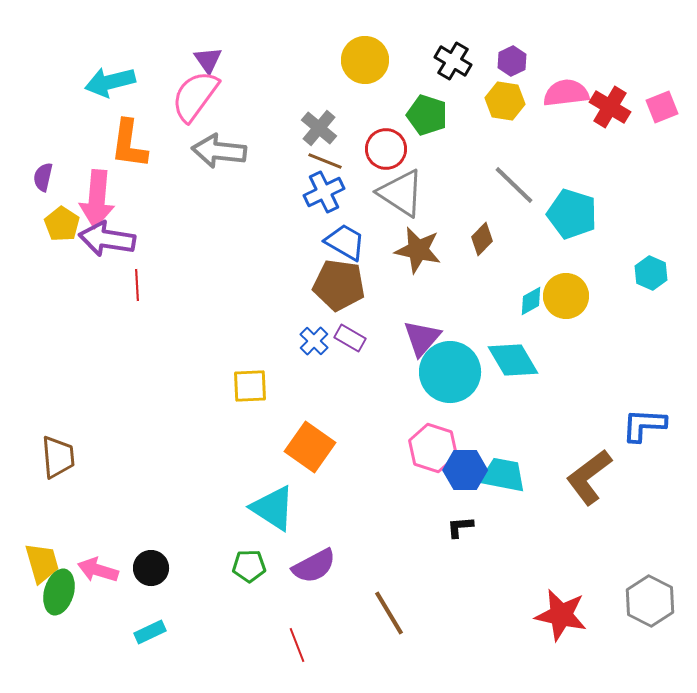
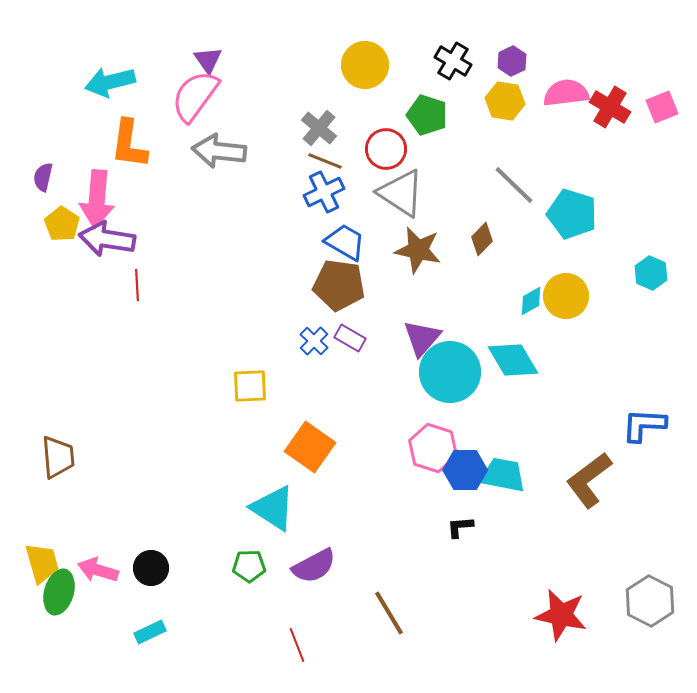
yellow circle at (365, 60): moved 5 px down
brown L-shape at (589, 477): moved 3 px down
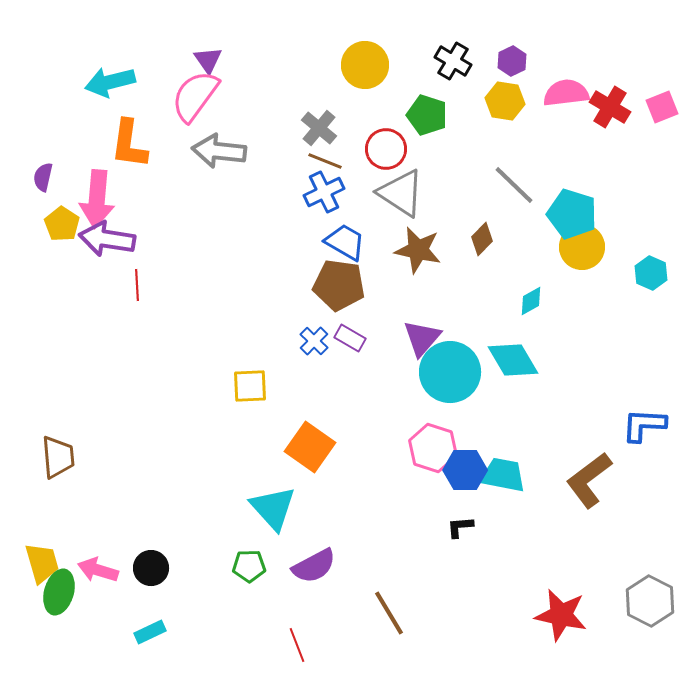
yellow circle at (566, 296): moved 16 px right, 49 px up
cyan triangle at (273, 508): rotated 15 degrees clockwise
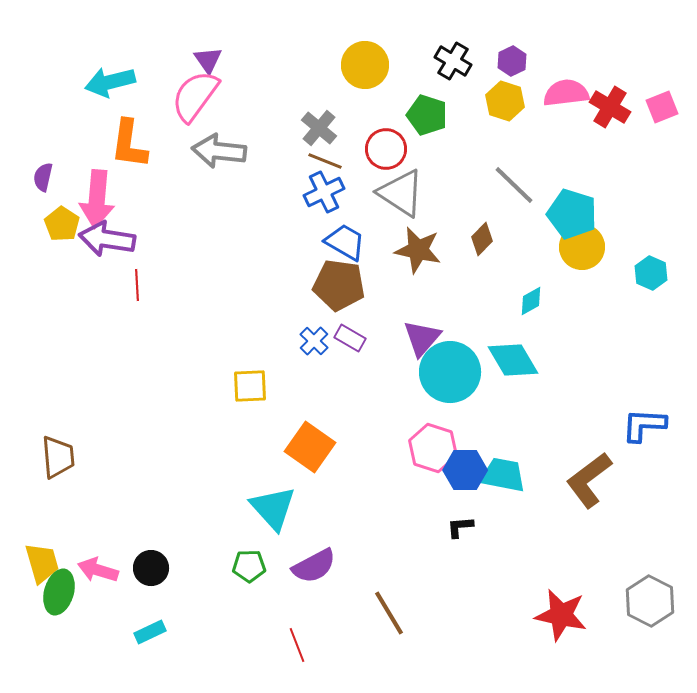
yellow hexagon at (505, 101): rotated 9 degrees clockwise
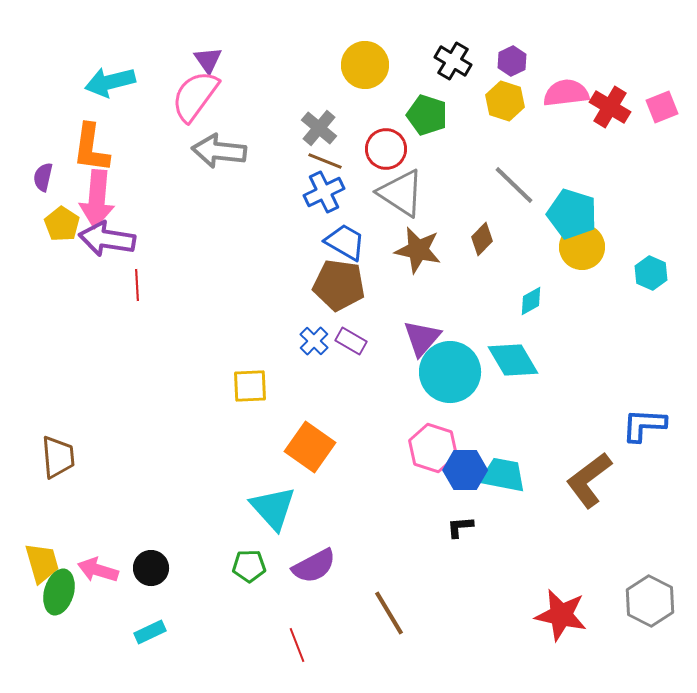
orange L-shape at (129, 144): moved 38 px left, 4 px down
purple rectangle at (350, 338): moved 1 px right, 3 px down
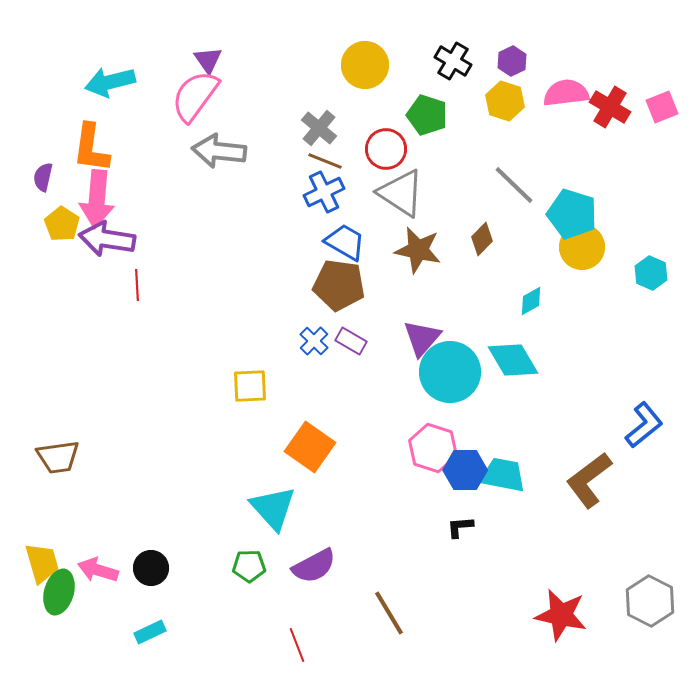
blue L-shape at (644, 425): rotated 138 degrees clockwise
brown trapezoid at (58, 457): rotated 87 degrees clockwise
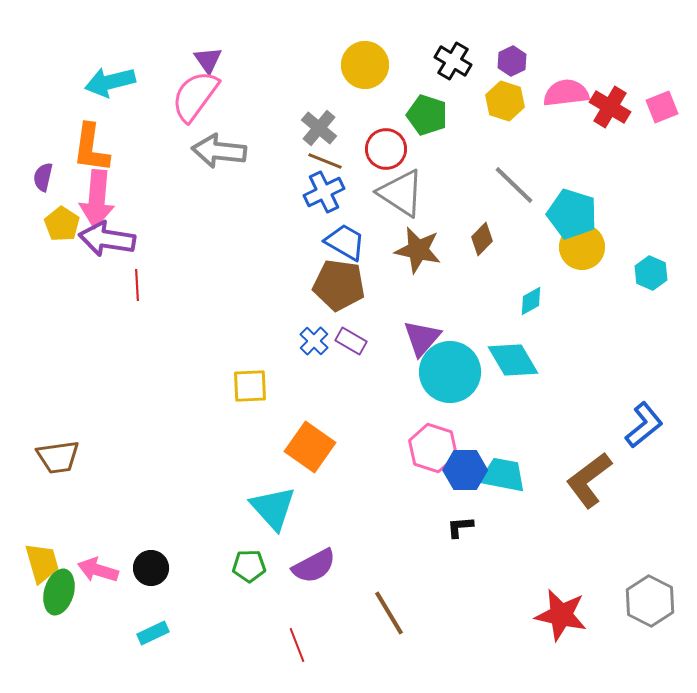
cyan rectangle at (150, 632): moved 3 px right, 1 px down
